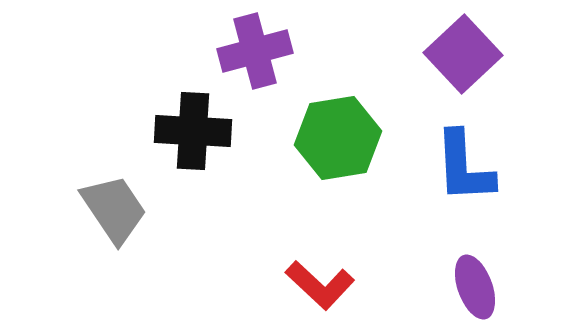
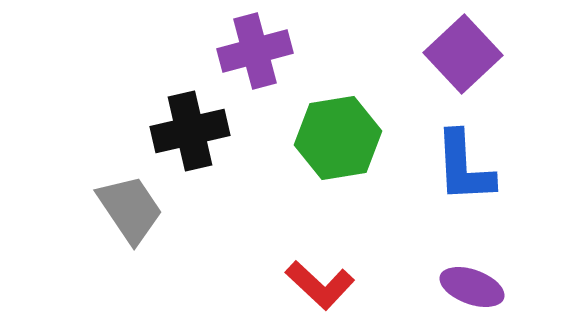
black cross: moved 3 px left; rotated 16 degrees counterclockwise
gray trapezoid: moved 16 px right
purple ellipse: moved 3 px left; rotated 50 degrees counterclockwise
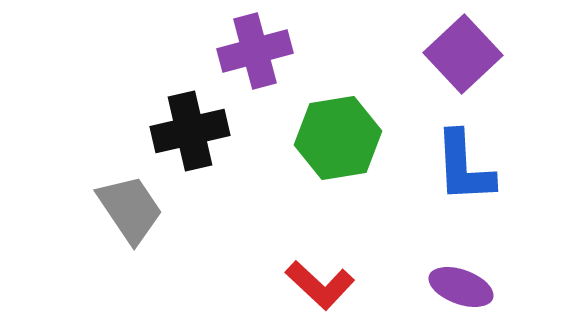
purple ellipse: moved 11 px left
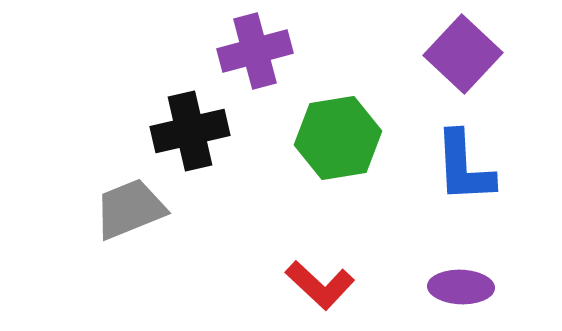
purple square: rotated 4 degrees counterclockwise
gray trapezoid: rotated 78 degrees counterclockwise
purple ellipse: rotated 18 degrees counterclockwise
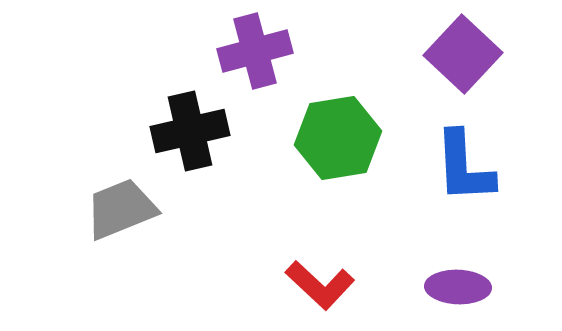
gray trapezoid: moved 9 px left
purple ellipse: moved 3 px left
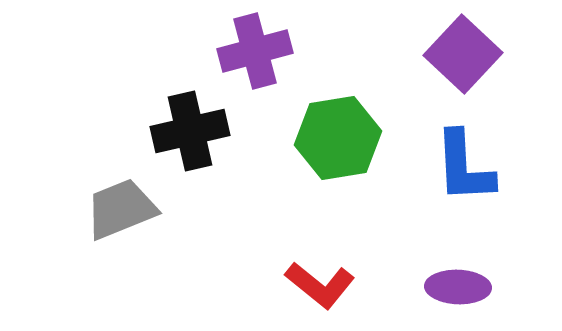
red L-shape: rotated 4 degrees counterclockwise
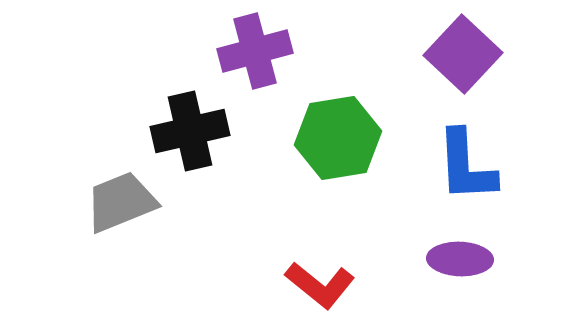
blue L-shape: moved 2 px right, 1 px up
gray trapezoid: moved 7 px up
purple ellipse: moved 2 px right, 28 px up
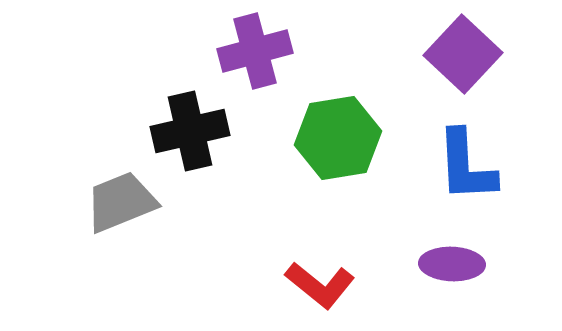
purple ellipse: moved 8 px left, 5 px down
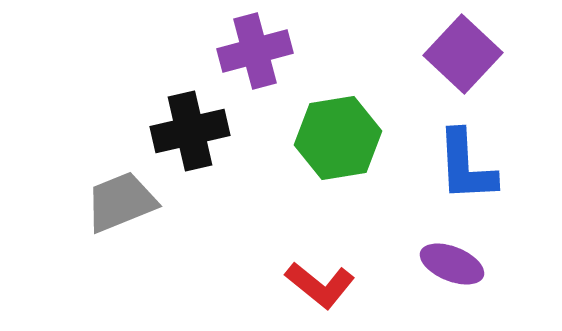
purple ellipse: rotated 20 degrees clockwise
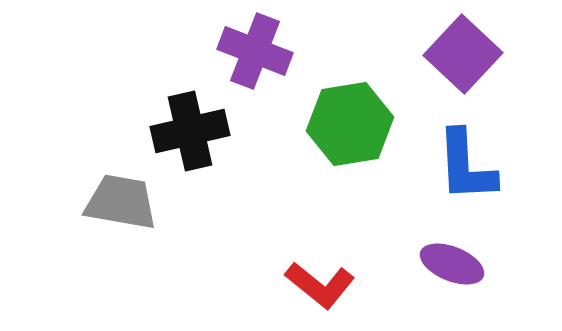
purple cross: rotated 36 degrees clockwise
green hexagon: moved 12 px right, 14 px up
gray trapezoid: rotated 32 degrees clockwise
